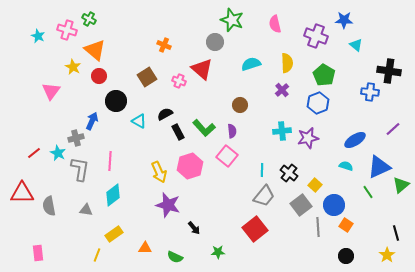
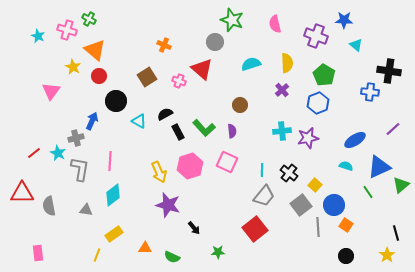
pink square at (227, 156): moved 6 px down; rotated 15 degrees counterclockwise
green semicircle at (175, 257): moved 3 px left
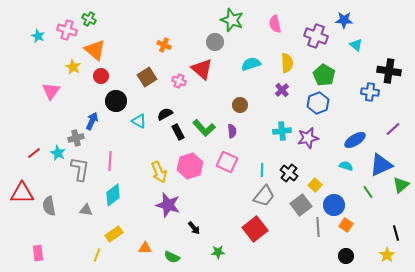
red circle at (99, 76): moved 2 px right
blue triangle at (379, 167): moved 2 px right, 2 px up
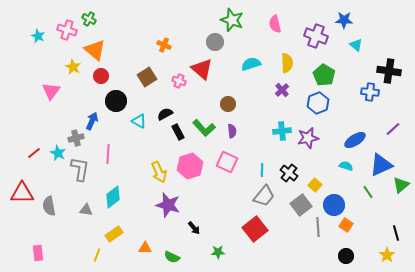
brown circle at (240, 105): moved 12 px left, 1 px up
pink line at (110, 161): moved 2 px left, 7 px up
cyan diamond at (113, 195): moved 2 px down
